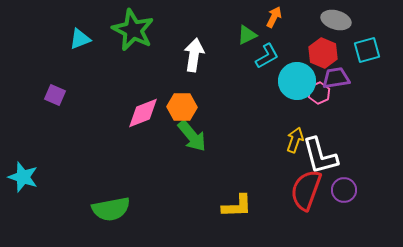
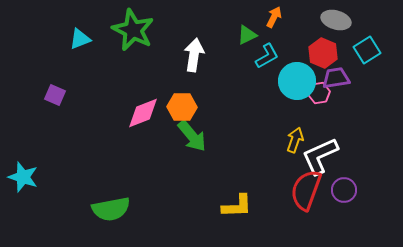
cyan square: rotated 16 degrees counterclockwise
pink hexagon: rotated 15 degrees clockwise
white L-shape: rotated 81 degrees clockwise
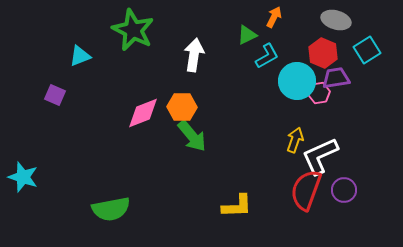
cyan triangle: moved 17 px down
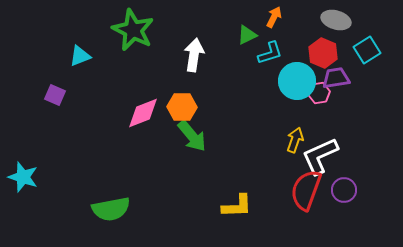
cyan L-shape: moved 3 px right, 3 px up; rotated 12 degrees clockwise
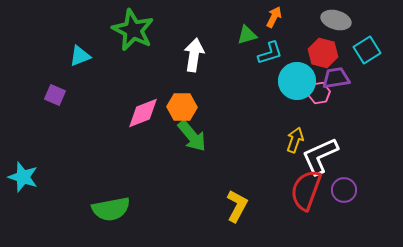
green triangle: rotated 10 degrees clockwise
red hexagon: rotated 8 degrees counterclockwise
yellow L-shape: rotated 60 degrees counterclockwise
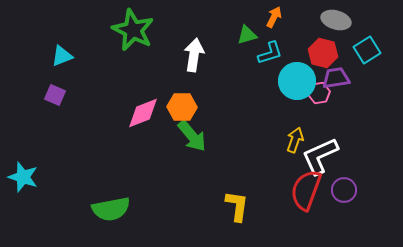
cyan triangle: moved 18 px left
yellow L-shape: rotated 20 degrees counterclockwise
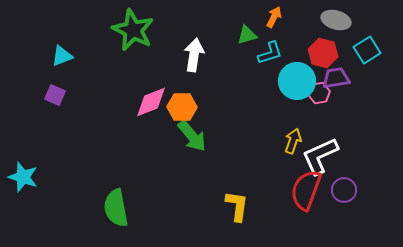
pink diamond: moved 8 px right, 11 px up
yellow arrow: moved 2 px left, 1 px down
green semicircle: moved 5 px right, 1 px up; rotated 90 degrees clockwise
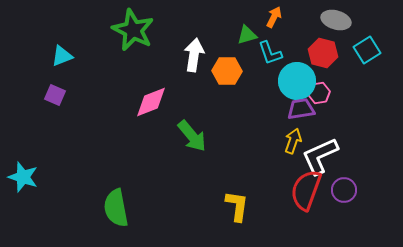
cyan L-shape: rotated 88 degrees clockwise
purple trapezoid: moved 35 px left, 31 px down
orange hexagon: moved 45 px right, 36 px up
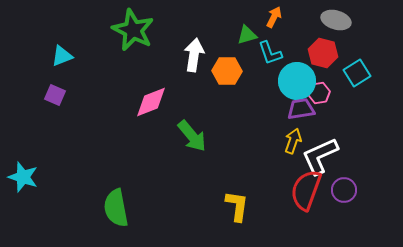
cyan square: moved 10 px left, 23 px down
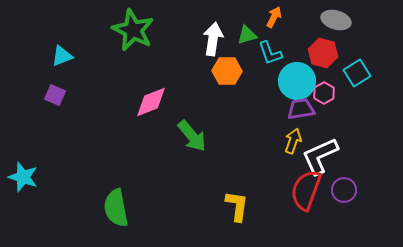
white arrow: moved 19 px right, 16 px up
pink hexagon: moved 5 px right; rotated 20 degrees counterclockwise
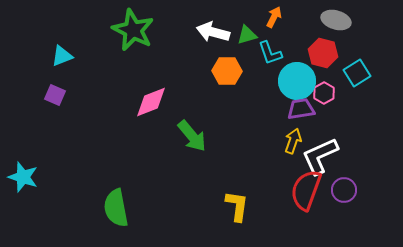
white arrow: moved 7 px up; rotated 84 degrees counterclockwise
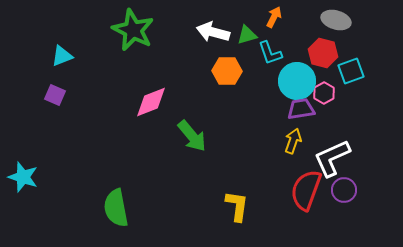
cyan square: moved 6 px left, 2 px up; rotated 12 degrees clockwise
white L-shape: moved 12 px right, 2 px down
